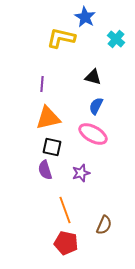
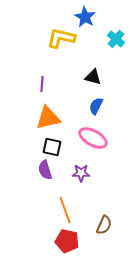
pink ellipse: moved 4 px down
purple star: rotated 18 degrees clockwise
red pentagon: moved 1 px right, 2 px up
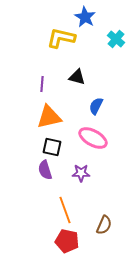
black triangle: moved 16 px left
orange triangle: moved 1 px right, 1 px up
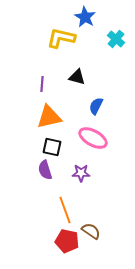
brown semicircle: moved 13 px left, 6 px down; rotated 78 degrees counterclockwise
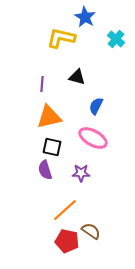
orange line: rotated 68 degrees clockwise
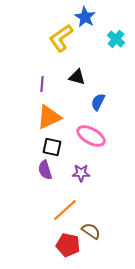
yellow L-shape: rotated 48 degrees counterclockwise
blue semicircle: moved 2 px right, 4 px up
orange triangle: rotated 12 degrees counterclockwise
pink ellipse: moved 2 px left, 2 px up
red pentagon: moved 1 px right, 4 px down
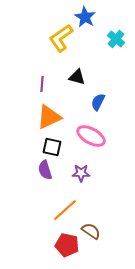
red pentagon: moved 1 px left
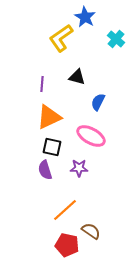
purple star: moved 2 px left, 5 px up
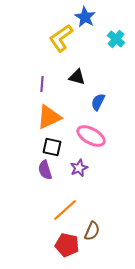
purple star: rotated 24 degrees counterclockwise
brown semicircle: moved 1 px right; rotated 78 degrees clockwise
